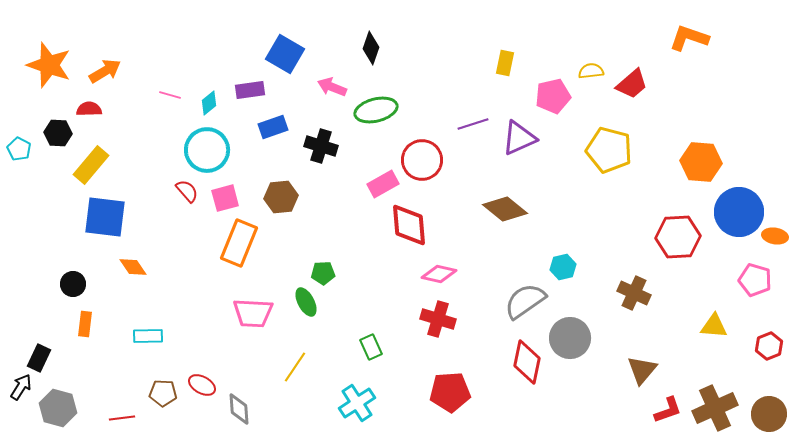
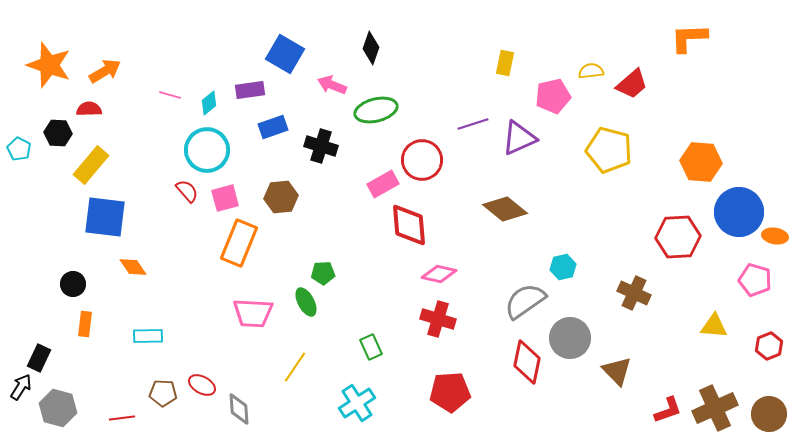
orange L-shape at (689, 38): rotated 21 degrees counterclockwise
pink arrow at (332, 87): moved 2 px up
brown triangle at (642, 370): moved 25 px left, 1 px down; rotated 24 degrees counterclockwise
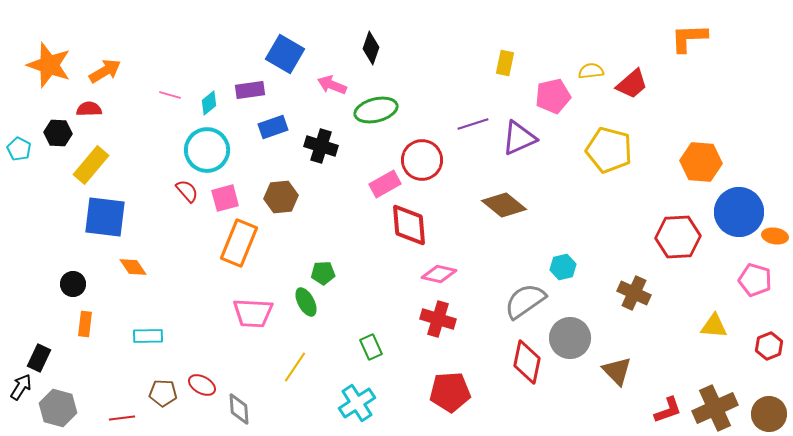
pink rectangle at (383, 184): moved 2 px right
brown diamond at (505, 209): moved 1 px left, 4 px up
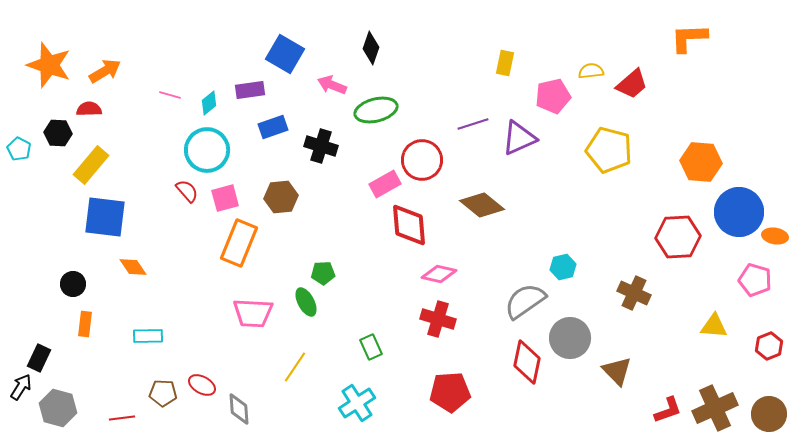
brown diamond at (504, 205): moved 22 px left
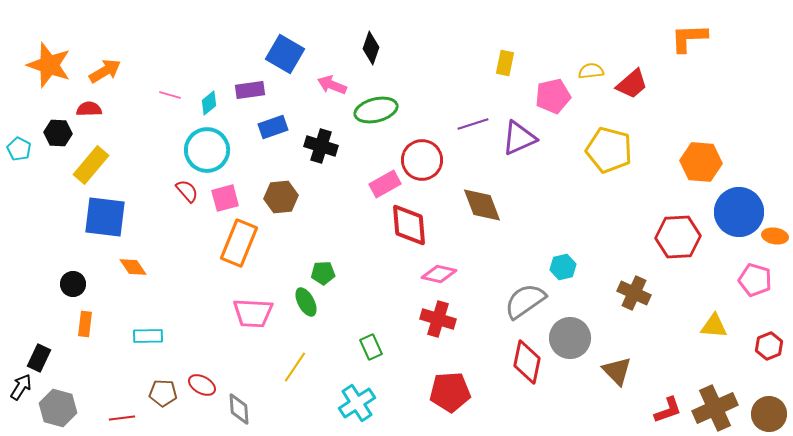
brown diamond at (482, 205): rotated 30 degrees clockwise
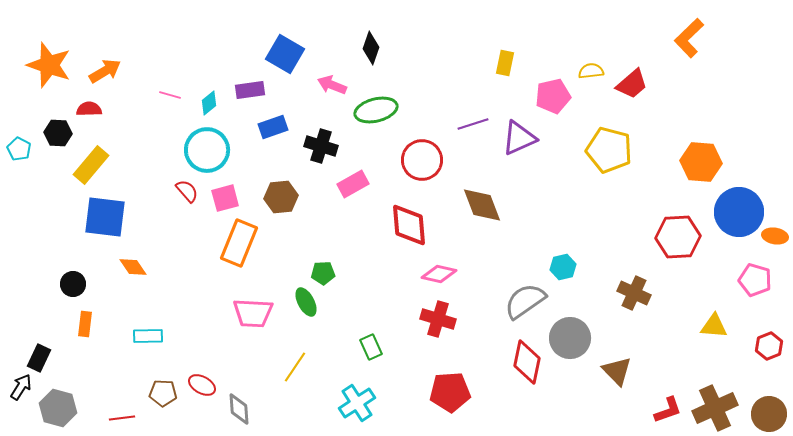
orange L-shape at (689, 38): rotated 42 degrees counterclockwise
pink rectangle at (385, 184): moved 32 px left
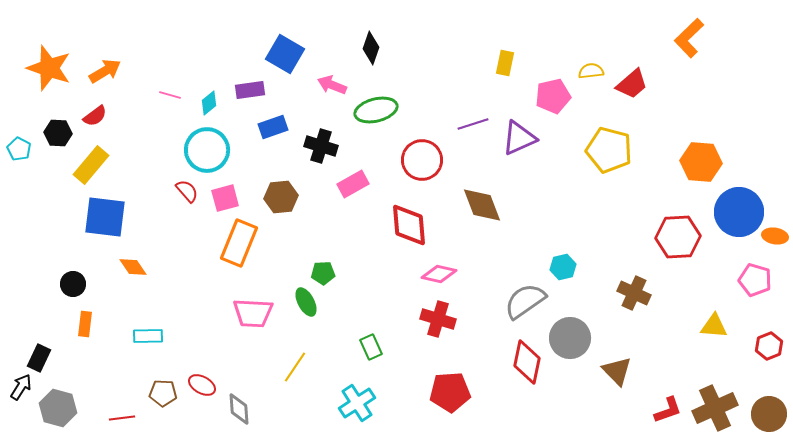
orange star at (49, 65): moved 3 px down
red semicircle at (89, 109): moved 6 px right, 7 px down; rotated 145 degrees clockwise
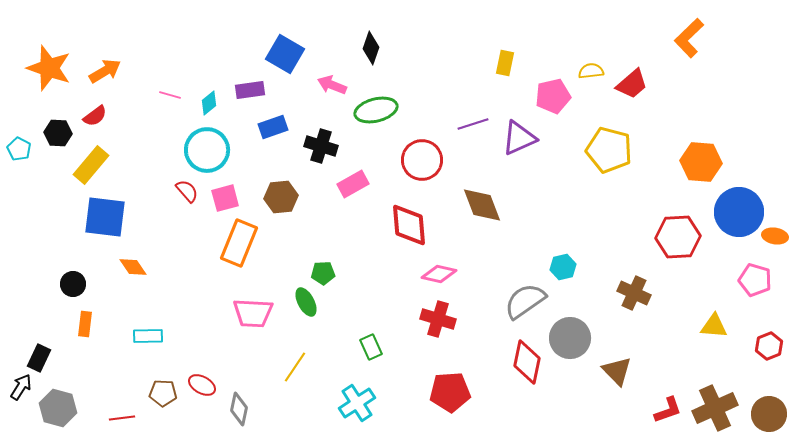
gray diamond at (239, 409): rotated 16 degrees clockwise
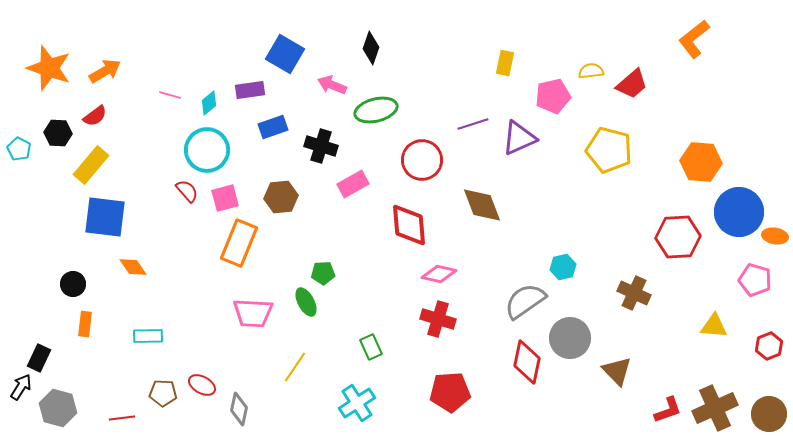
orange L-shape at (689, 38): moved 5 px right, 1 px down; rotated 6 degrees clockwise
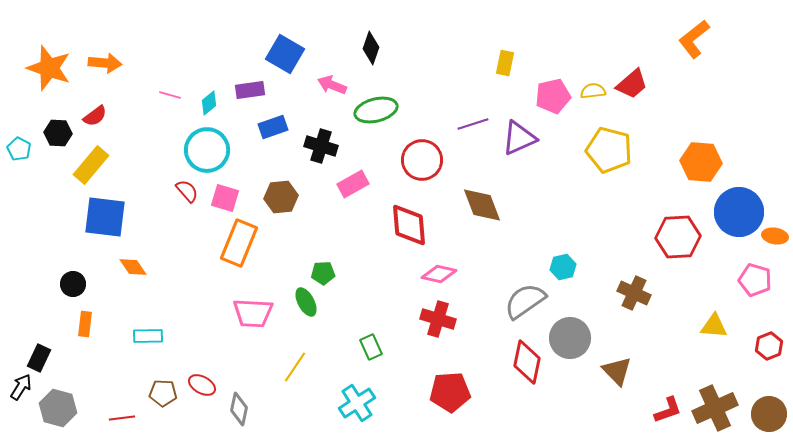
orange arrow at (105, 71): moved 8 px up; rotated 36 degrees clockwise
yellow semicircle at (591, 71): moved 2 px right, 20 px down
pink square at (225, 198): rotated 32 degrees clockwise
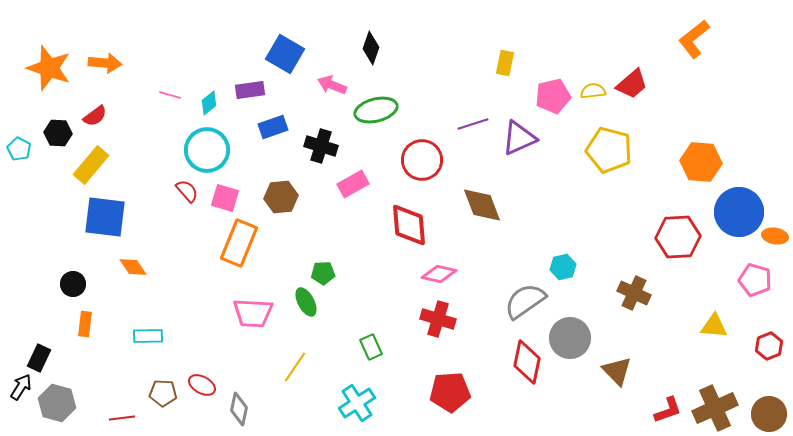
gray hexagon at (58, 408): moved 1 px left, 5 px up
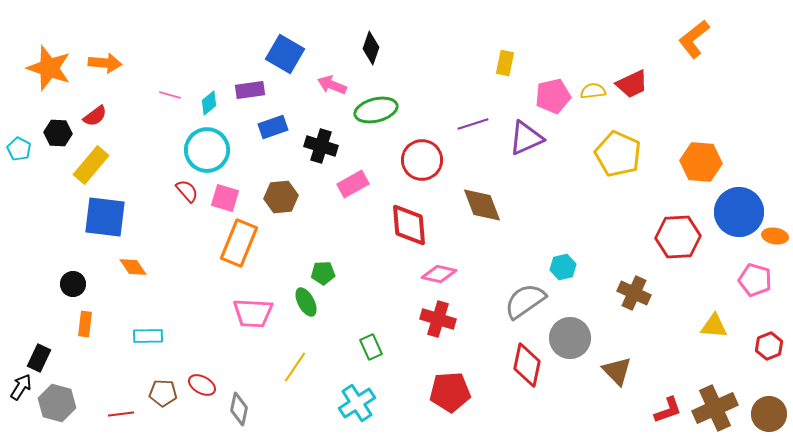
red trapezoid at (632, 84): rotated 16 degrees clockwise
purple triangle at (519, 138): moved 7 px right
yellow pentagon at (609, 150): moved 9 px right, 4 px down; rotated 9 degrees clockwise
red diamond at (527, 362): moved 3 px down
red line at (122, 418): moved 1 px left, 4 px up
